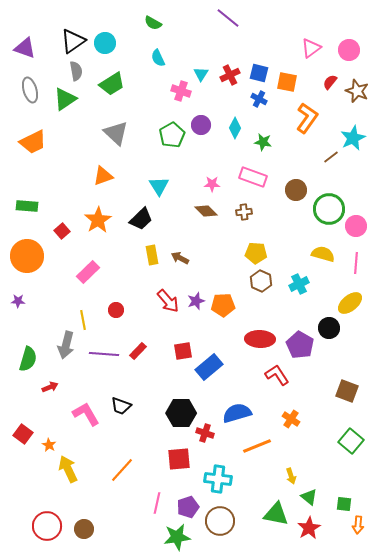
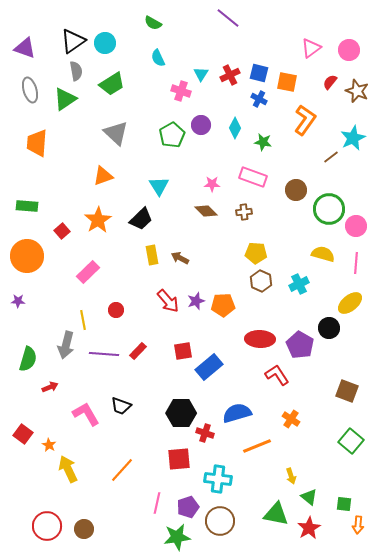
orange L-shape at (307, 118): moved 2 px left, 2 px down
orange trapezoid at (33, 142): moved 4 px right, 1 px down; rotated 120 degrees clockwise
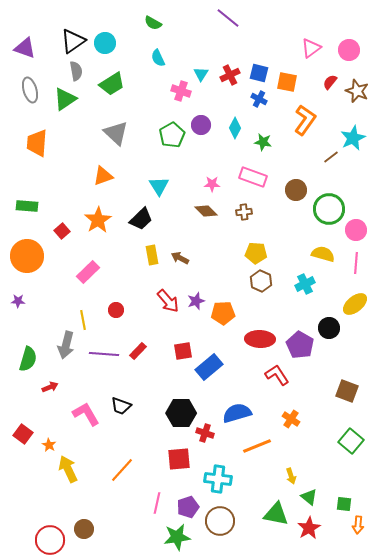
pink circle at (356, 226): moved 4 px down
cyan cross at (299, 284): moved 6 px right
yellow ellipse at (350, 303): moved 5 px right, 1 px down
orange pentagon at (223, 305): moved 8 px down
red circle at (47, 526): moved 3 px right, 14 px down
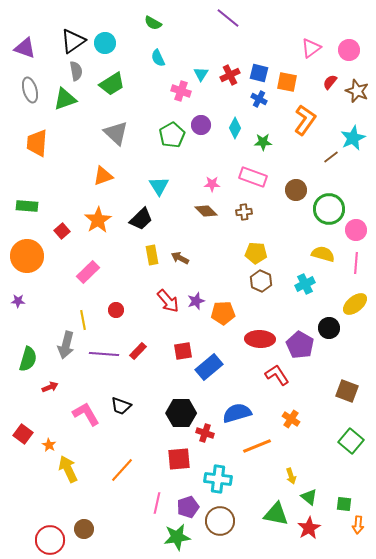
green triangle at (65, 99): rotated 15 degrees clockwise
green star at (263, 142): rotated 12 degrees counterclockwise
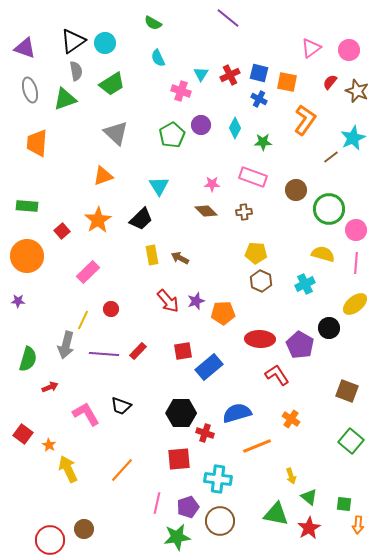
red circle at (116, 310): moved 5 px left, 1 px up
yellow line at (83, 320): rotated 36 degrees clockwise
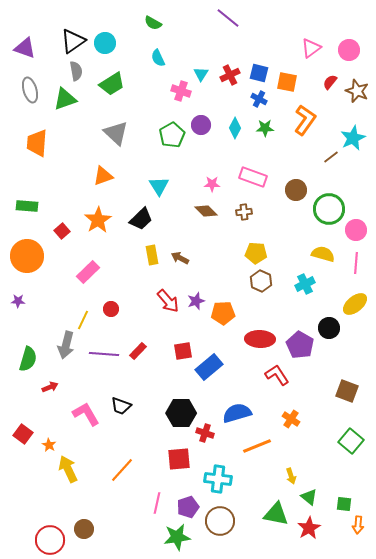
green star at (263, 142): moved 2 px right, 14 px up
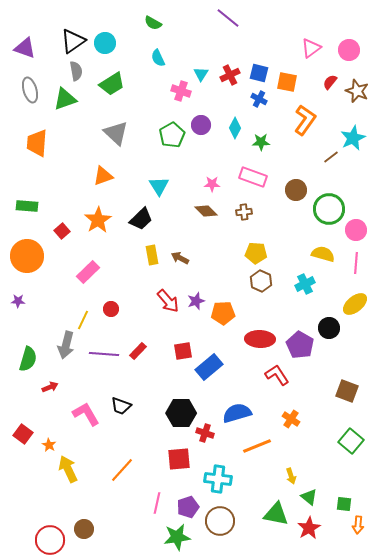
green star at (265, 128): moved 4 px left, 14 px down
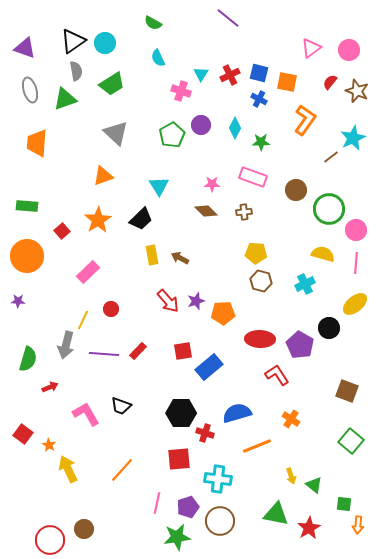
brown hexagon at (261, 281): rotated 10 degrees counterclockwise
green triangle at (309, 497): moved 5 px right, 12 px up
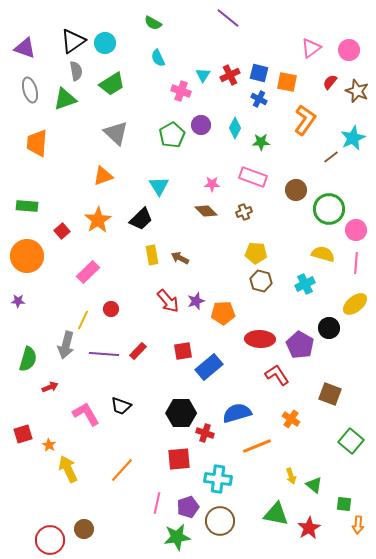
cyan triangle at (201, 74): moved 2 px right, 1 px down
brown cross at (244, 212): rotated 14 degrees counterclockwise
brown square at (347, 391): moved 17 px left, 3 px down
red square at (23, 434): rotated 36 degrees clockwise
